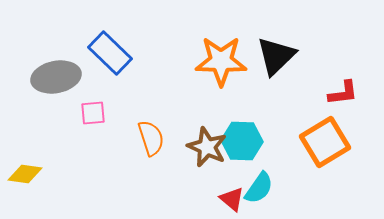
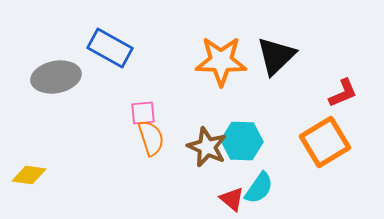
blue rectangle: moved 5 px up; rotated 15 degrees counterclockwise
red L-shape: rotated 16 degrees counterclockwise
pink square: moved 50 px right
yellow diamond: moved 4 px right, 1 px down
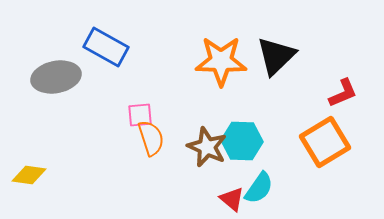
blue rectangle: moved 4 px left, 1 px up
pink square: moved 3 px left, 2 px down
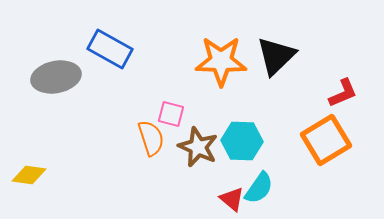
blue rectangle: moved 4 px right, 2 px down
pink square: moved 31 px right, 1 px up; rotated 20 degrees clockwise
orange square: moved 1 px right, 2 px up
brown star: moved 9 px left
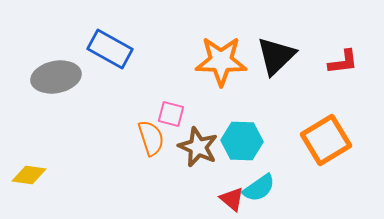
red L-shape: moved 31 px up; rotated 16 degrees clockwise
cyan semicircle: rotated 20 degrees clockwise
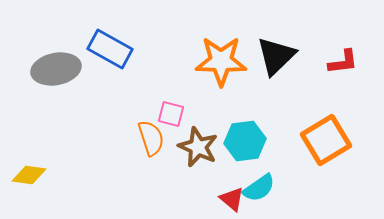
gray ellipse: moved 8 px up
cyan hexagon: moved 3 px right; rotated 9 degrees counterclockwise
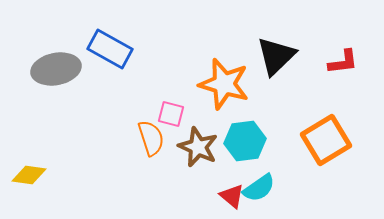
orange star: moved 3 px right, 23 px down; rotated 15 degrees clockwise
red triangle: moved 3 px up
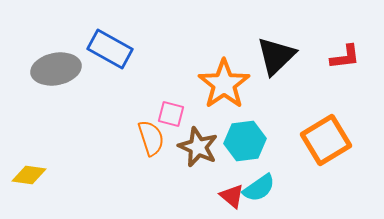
red L-shape: moved 2 px right, 5 px up
orange star: rotated 21 degrees clockwise
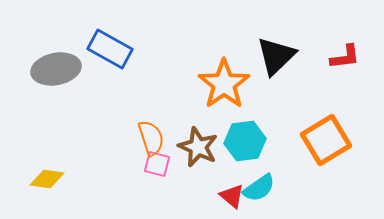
pink square: moved 14 px left, 50 px down
yellow diamond: moved 18 px right, 4 px down
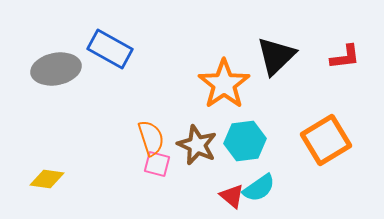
brown star: moved 1 px left, 2 px up
